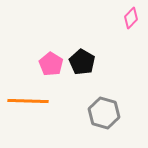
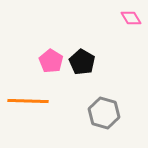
pink diamond: rotated 75 degrees counterclockwise
pink pentagon: moved 3 px up
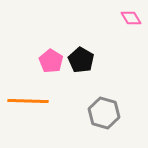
black pentagon: moved 1 px left, 2 px up
